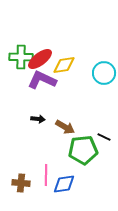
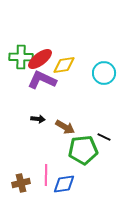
brown cross: rotated 18 degrees counterclockwise
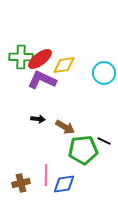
black line: moved 4 px down
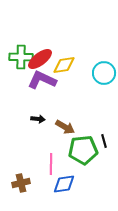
black line: rotated 48 degrees clockwise
pink line: moved 5 px right, 11 px up
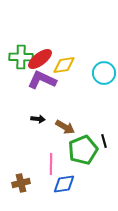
green pentagon: rotated 16 degrees counterclockwise
